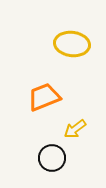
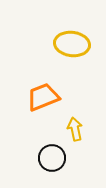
orange trapezoid: moved 1 px left
yellow arrow: rotated 115 degrees clockwise
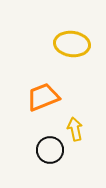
black circle: moved 2 px left, 8 px up
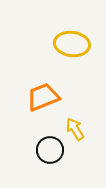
yellow arrow: rotated 20 degrees counterclockwise
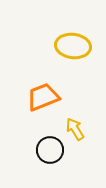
yellow ellipse: moved 1 px right, 2 px down
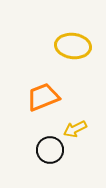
yellow arrow: rotated 85 degrees counterclockwise
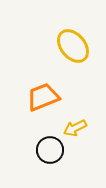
yellow ellipse: rotated 44 degrees clockwise
yellow arrow: moved 1 px up
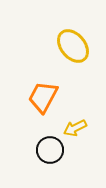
orange trapezoid: rotated 40 degrees counterclockwise
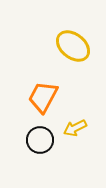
yellow ellipse: rotated 12 degrees counterclockwise
black circle: moved 10 px left, 10 px up
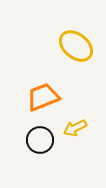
yellow ellipse: moved 3 px right
orange trapezoid: rotated 40 degrees clockwise
